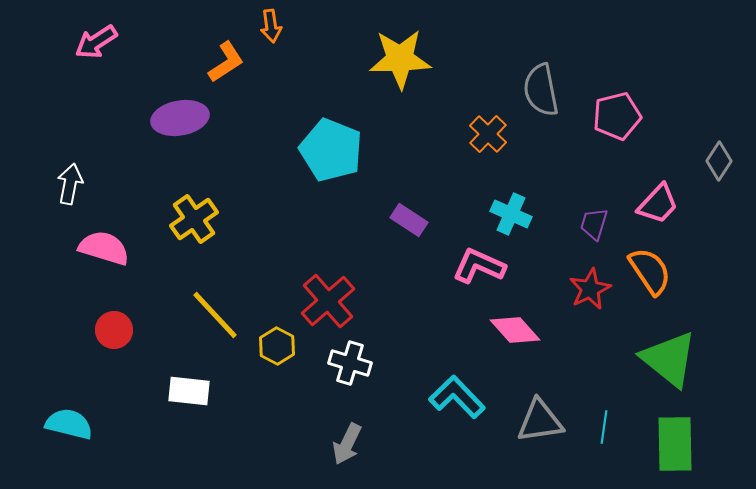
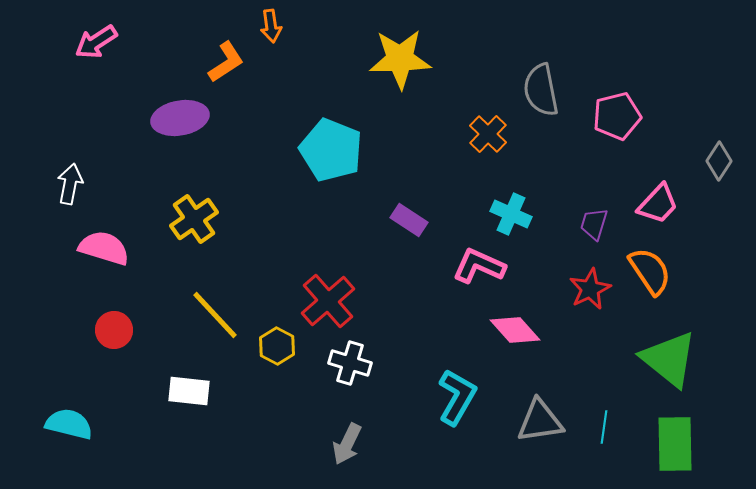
cyan L-shape: rotated 74 degrees clockwise
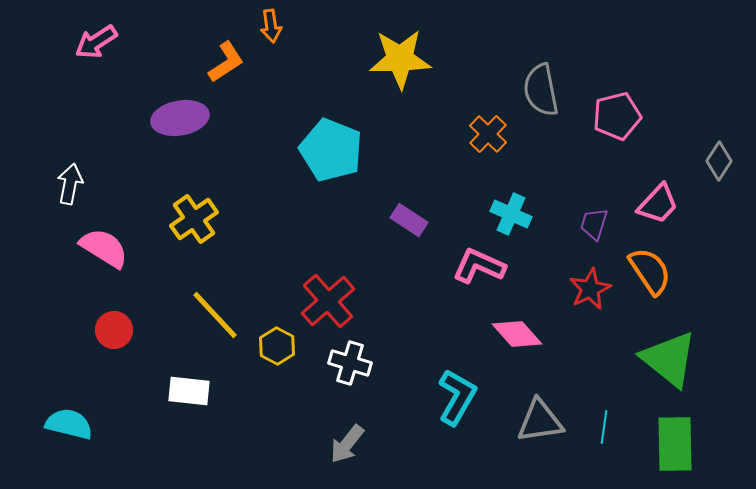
pink semicircle: rotated 15 degrees clockwise
pink diamond: moved 2 px right, 4 px down
gray arrow: rotated 12 degrees clockwise
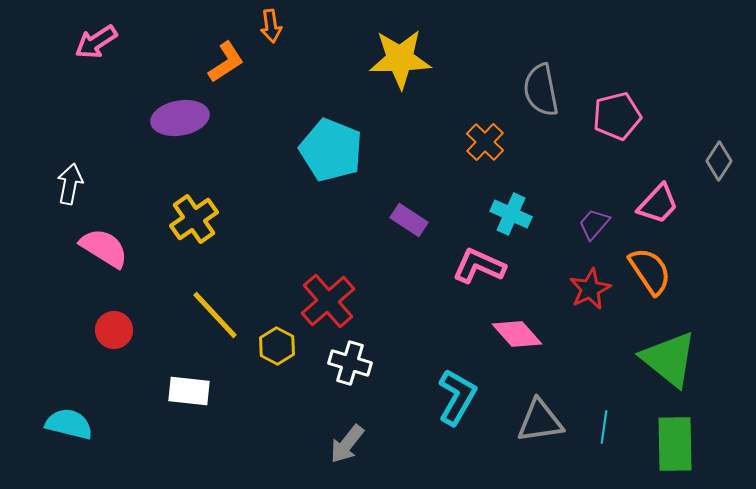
orange cross: moved 3 px left, 8 px down
purple trapezoid: rotated 24 degrees clockwise
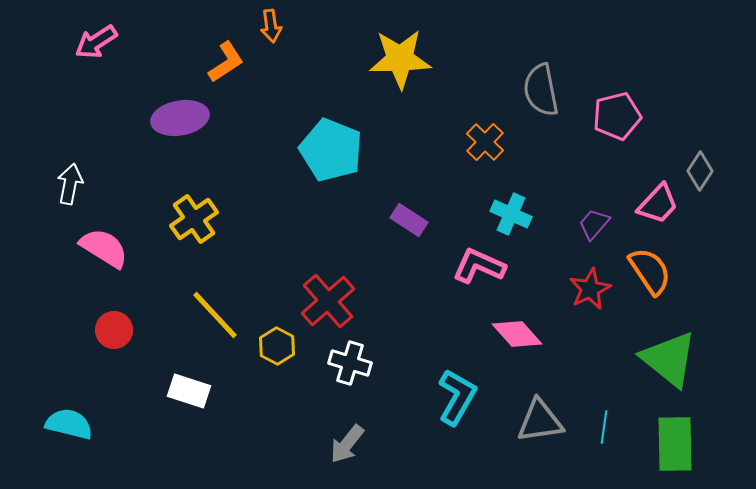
gray diamond: moved 19 px left, 10 px down
white rectangle: rotated 12 degrees clockwise
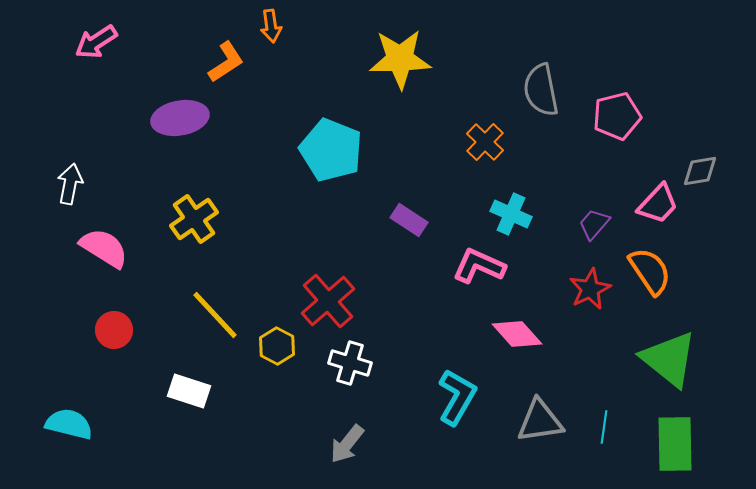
gray diamond: rotated 48 degrees clockwise
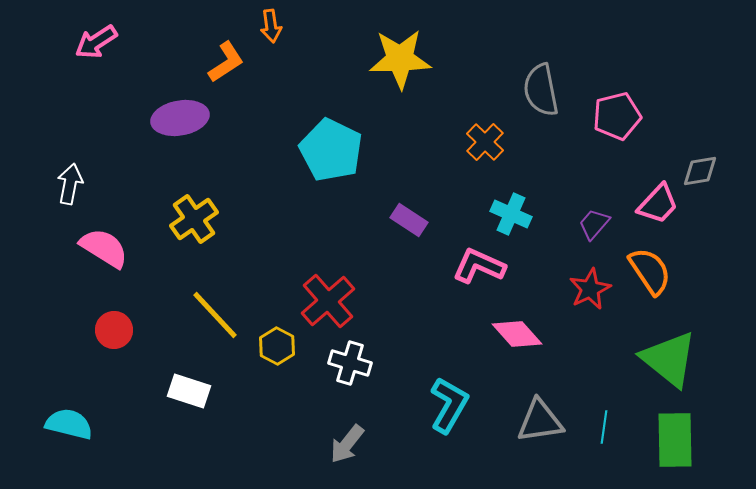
cyan pentagon: rotated 4 degrees clockwise
cyan L-shape: moved 8 px left, 8 px down
green rectangle: moved 4 px up
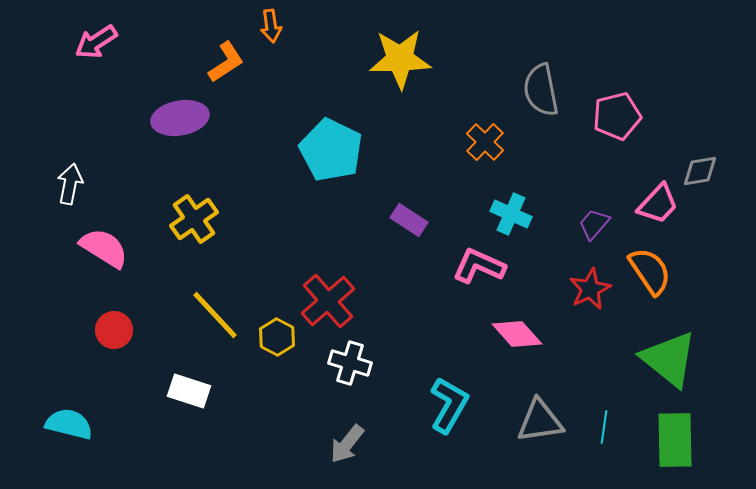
yellow hexagon: moved 9 px up
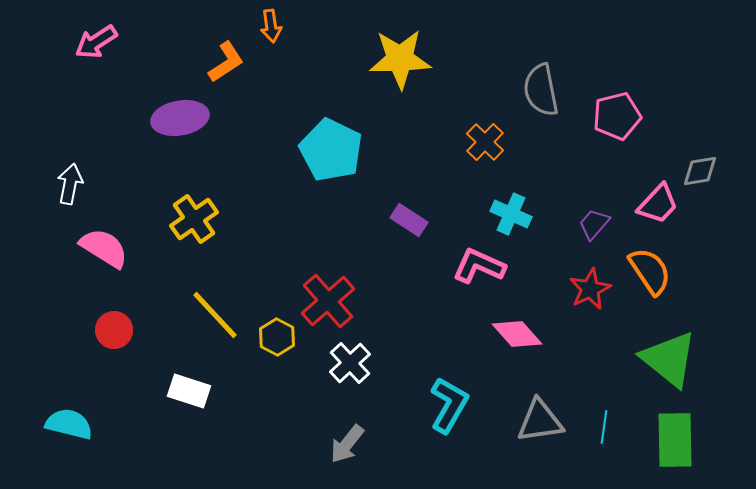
white cross: rotated 30 degrees clockwise
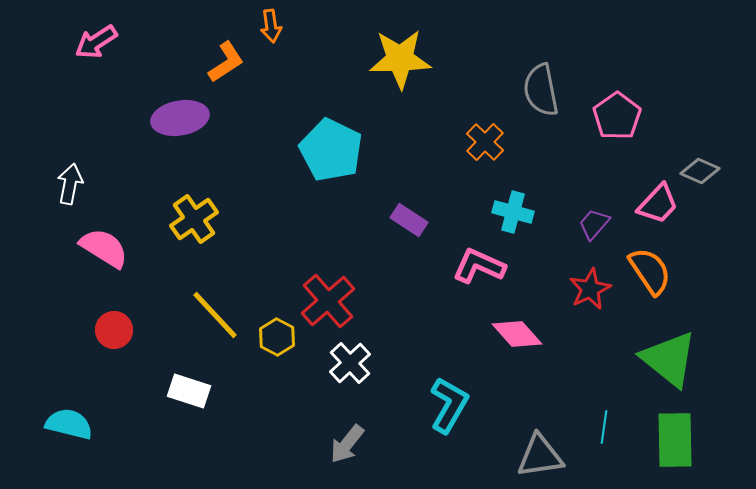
pink pentagon: rotated 21 degrees counterclockwise
gray diamond: rotated 33 degrees clockwise
cyan cross: moved 2 px right, 2 px up; rotated 9 degrees counterclockwise
gray triangle: moved 35 px down
